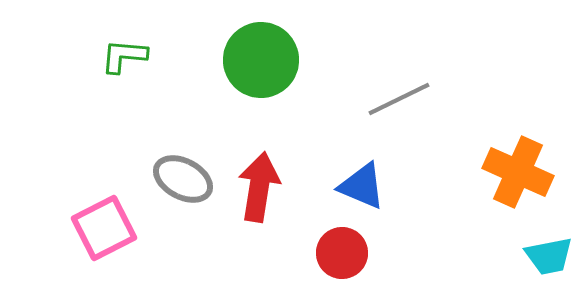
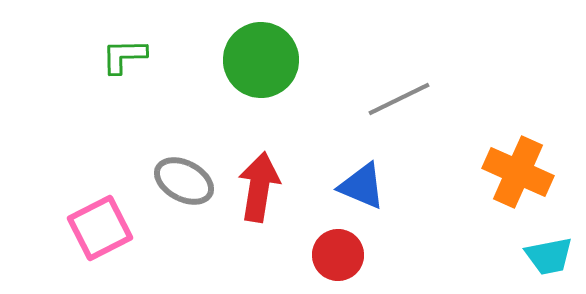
green L-shape: rotated 6 degrees counterclockwise
gray ellipse: moved 1 px right, 2 px down
pink square: moved 4 px left
red circle: moved 4 px left, 2 px down
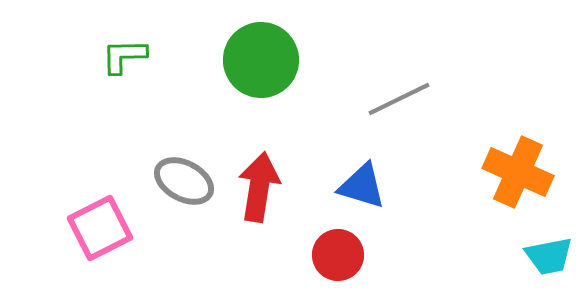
blue triangle: rotated 6 degrees counterclockwise
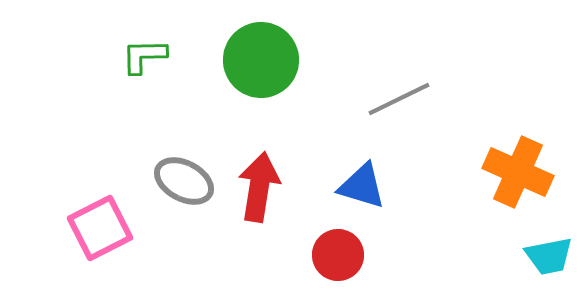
green L-shape: moved 20 px right
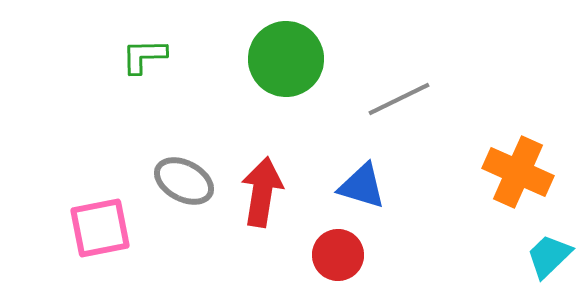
green circle: moved 25 px right, 1 px up
red arrow: moved 3 px right, 5 px down
pink square: rotated 16 degrees clockwise
cyan trapezoid: rotated 147 degrees clockwise
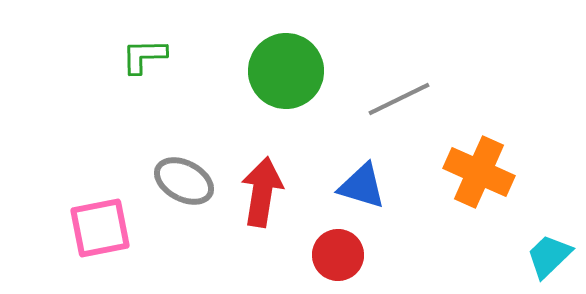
green circle: moved 12 px down
orange cross: moved 39 px left
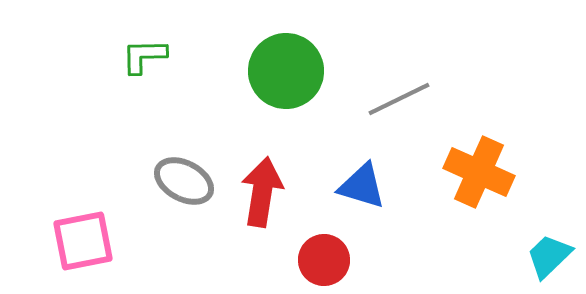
pink square: moved 17 px left, 13 px down
red circle: moved 14 px left, 5 px down
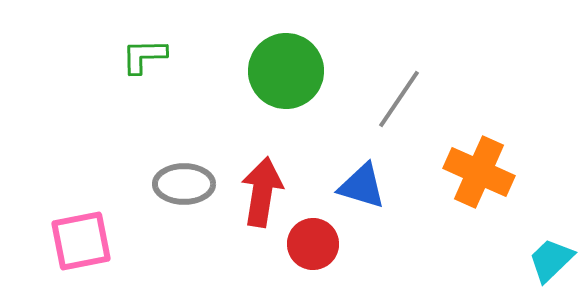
gray line: rotated 30 degrees counterclockwise
gray ellipse: moved 3 px down; rotated 28 degrees counterclockwise
pink square: moved 2 px left
cyan trapezoid: moved 2 px right, 4 px down
red circle: moved 11 px left, 16 px up
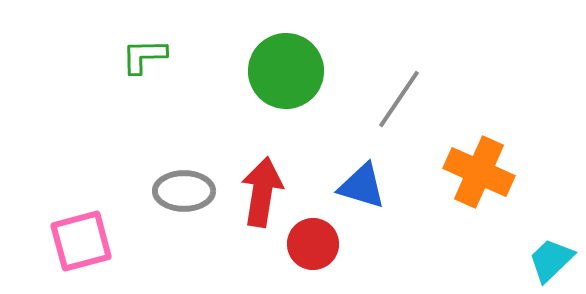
gray ellipse: moved 7 px down
pink square: rotated 4 degrees counterclockwise
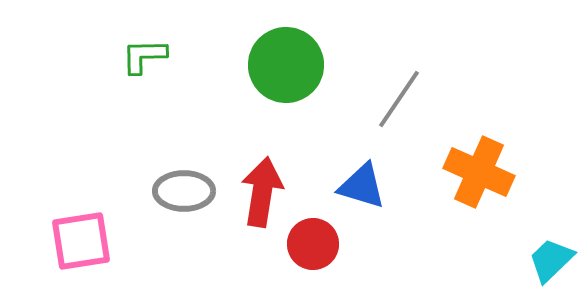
green circle: moved 6 px up
pink square: rotated 6 degrees clockwise
